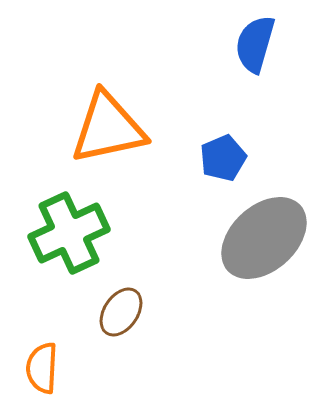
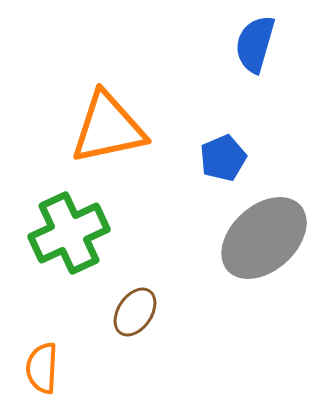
brown ellipse: moved 14 px right
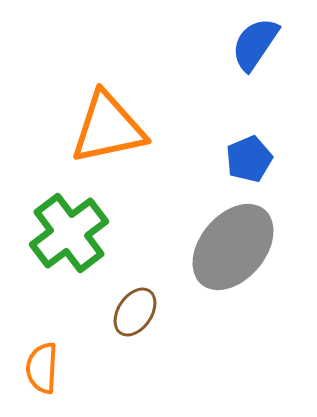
blue semicircle: rotated 18 degrees clockwise
blue pentagon: moved 26 px right, 1 px down
green cross: rotated 12 degrees counterclockwise
gray ellipse: moved 31 px left, 9 px down; rotated 8 degrees counterclockwise
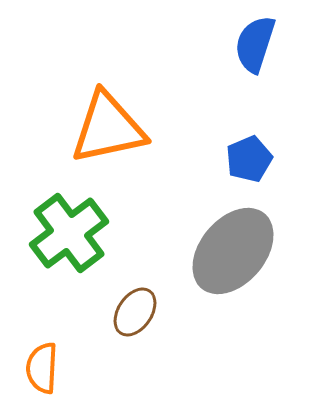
blue semicircle: rotated 16 degrees counterclockwise
gray ellipse: moved 4 px down
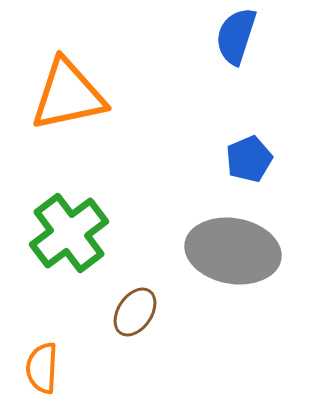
blue semicircle: moved 19 px left, 8 px up
orange triangle: moved 40 px left, 33 px up
gray ellipse: rotated 60 degrees clockwise
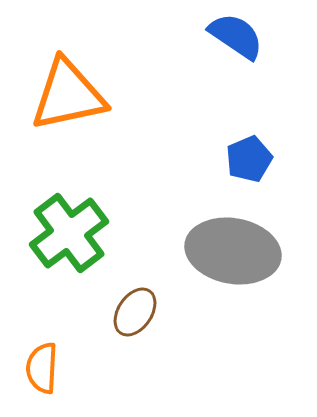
blue semicircle: rotated 106 degrees clockwise
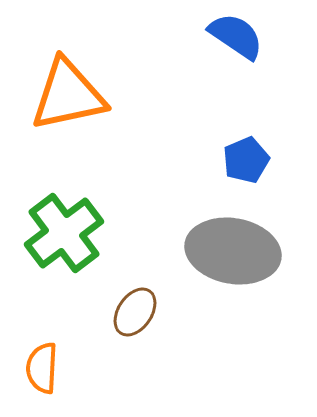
blue pentagon: moved 3 px left, 1 px down
green cross: moved 5 px left
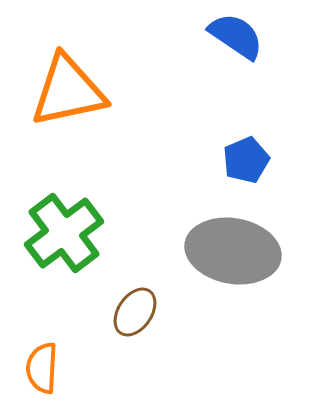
orange triangle: moved 4 px up
